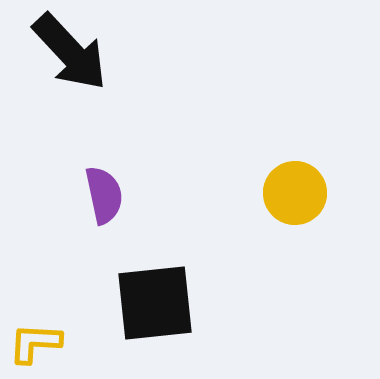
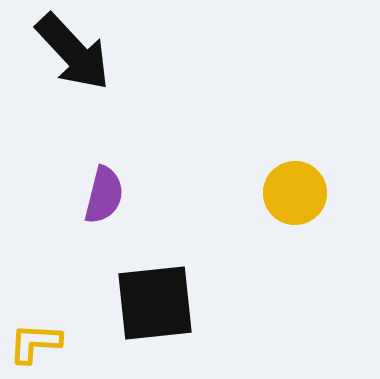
black arrow: moved 3 px right
purple semicircle: rotated 26 degrees clockwise
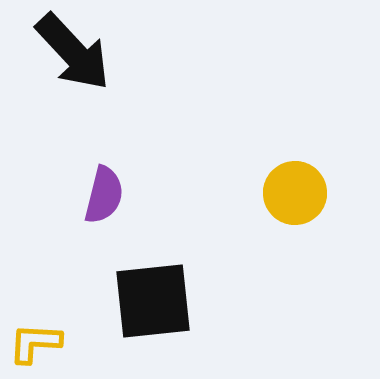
black square: moved 2 px left, 2 px up
